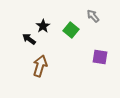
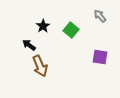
gray arrow: moved 7 px right
black arrow: moved 6 px down
brown arrow: rotated 140 degrees clockwise
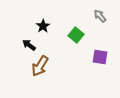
green square: moved 5 px right, 5 px down
brown arrow: rotated 55 degrees clockwise
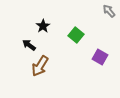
gray arrow: moved 9 px right, 5 px up
purple square: rotated 21 degrees clockwise
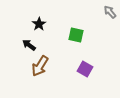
gray arrow: moved 1 px right, 1 px down
black star: moved 4 px left, 2 px up
green square: rotated 28 degrees counterclockwise
purple square: moved 15 px left, 12 px down
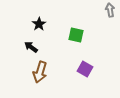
gray arrow: moved 2 px up; rotated 32 degrees clockwise
black arrow: moved 2 px right, 2 px down
brown arrow: moved 6 px down; rotated 15 degrees counterclockwise
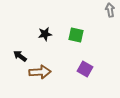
black star: moved 6 px right, 10 px down; rotated 24 degrees clockwise
black arrow: moved 11 px left, 9 px down
brown arrow: rotated 110 degrees counterclockwise
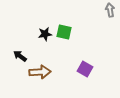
green square: moved 12 px left, 3 px up
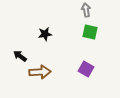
gray arrow: moved 24 px left
green square: moved 26 px right
purple square: moved 1 px right
